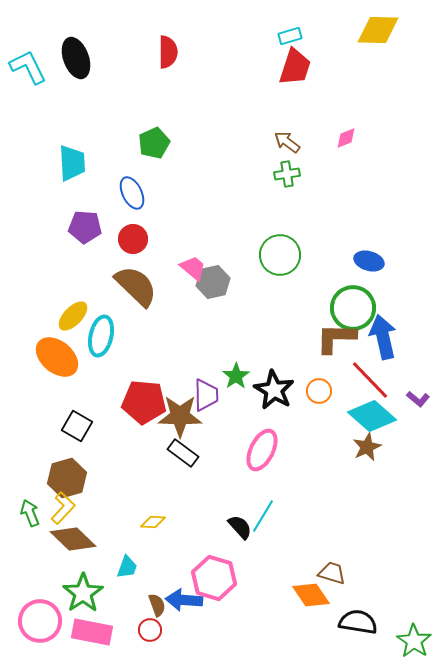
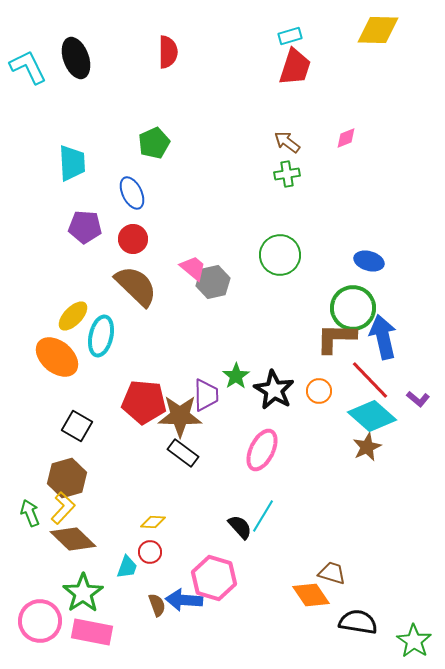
red circle at (150, 630): moved 78 px up
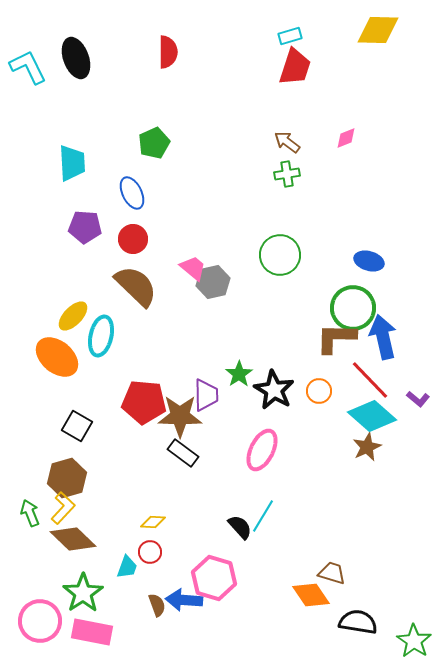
green star at (236, 376): moved 3 px right, 2 px up
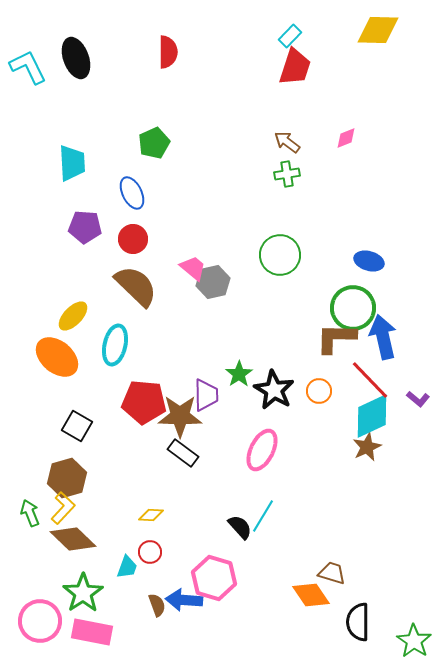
cyan rectangle at (290, 36): rotated 30 degrees counterclockwise
cyan ellipse at (101, 336): moved 14 px right, 9 px down
cyan diamond at (372, 416): rotated 66 degrees counterclockwise
yellow diamond at (153, 522): moved 2 px left, 7 px up
black semicircle at (358, 622): rotated 99 degrees counterclockwise
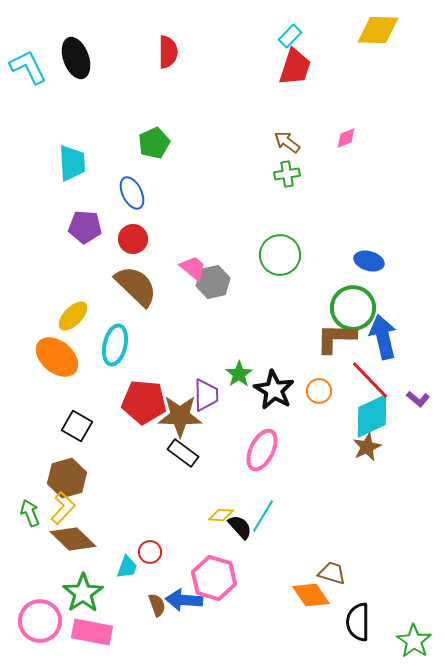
yellow diamond at (151, 515): moved 70 px right
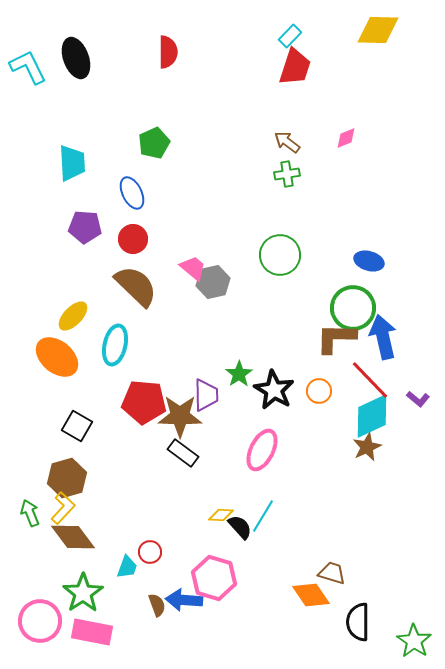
brown diamond at (73, 539): moved 2 px up; rotated 9 degrees clockwise
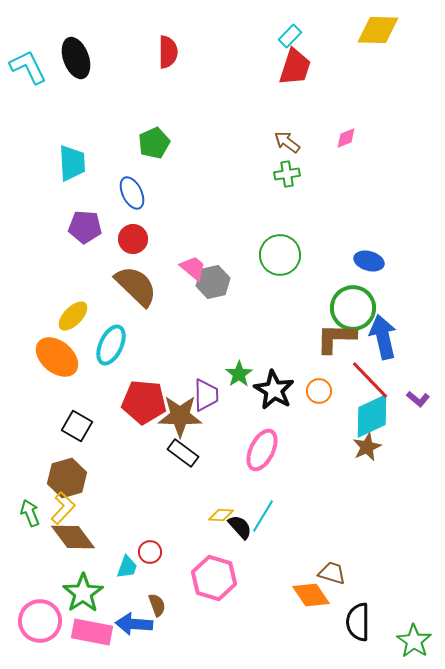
cyan ellipse at (115, 345): moved 4 px left; rotated 12 degrees clockwise
blue arrow at (184, 600): moved 50 px left, 24 px down
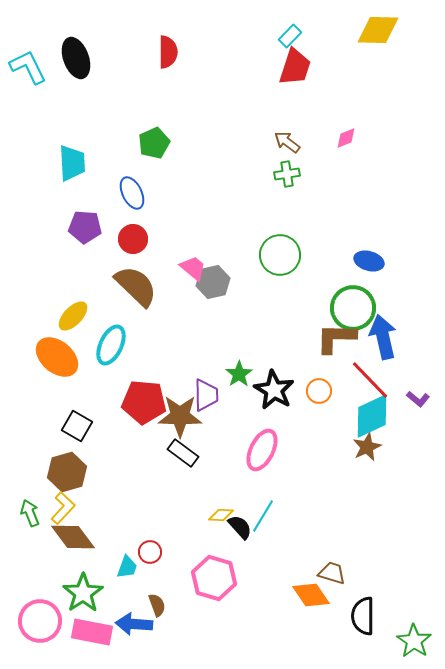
brown hexagon at (67, 478): moved 6 px up
black semicircle at (358, 622): moved 5 px right, 6 px up
